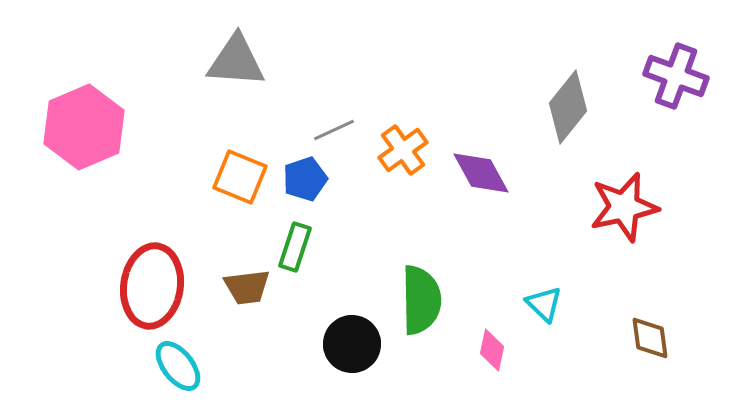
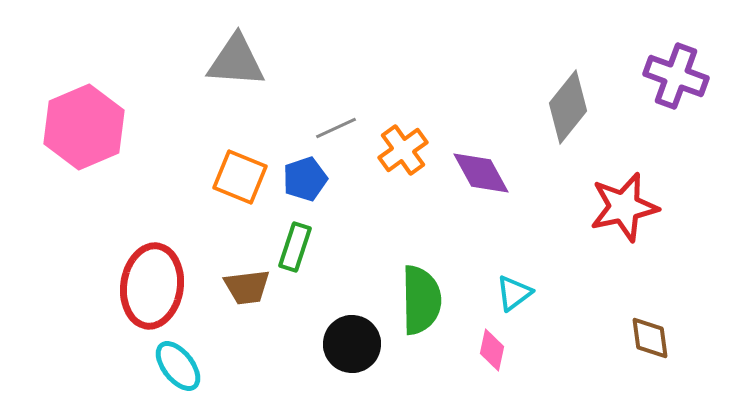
gray line: moved 2 px right, 2 px up
cyan triangle: moved 30 px left, 11 px up; rotated 39 degrees clockwise
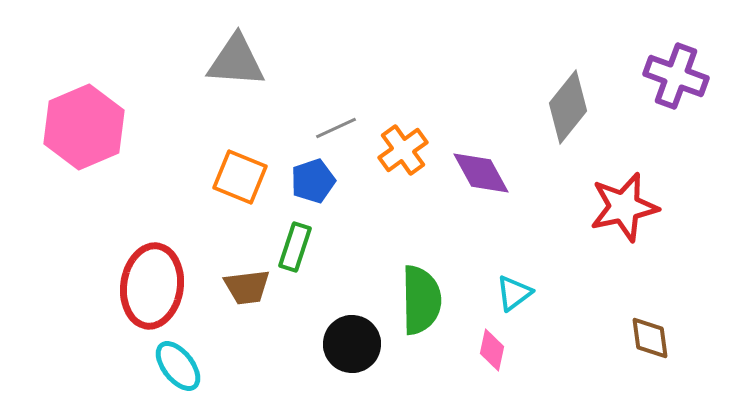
blue pentagon: moved 8 px right, 2 px down
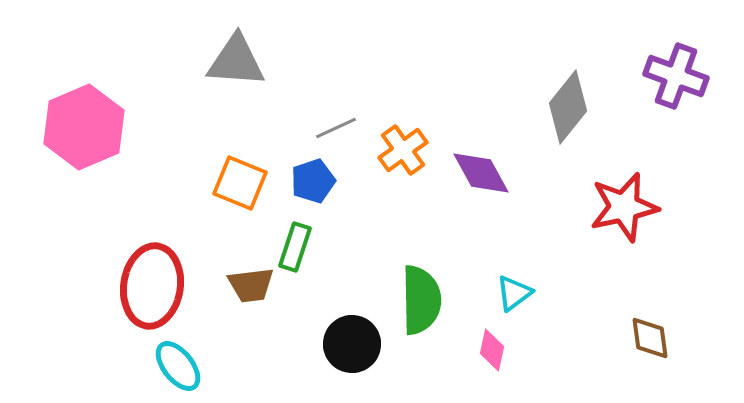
orange square: moved 6 px down
brown trapezoid: moved 4 px right, 2 px up
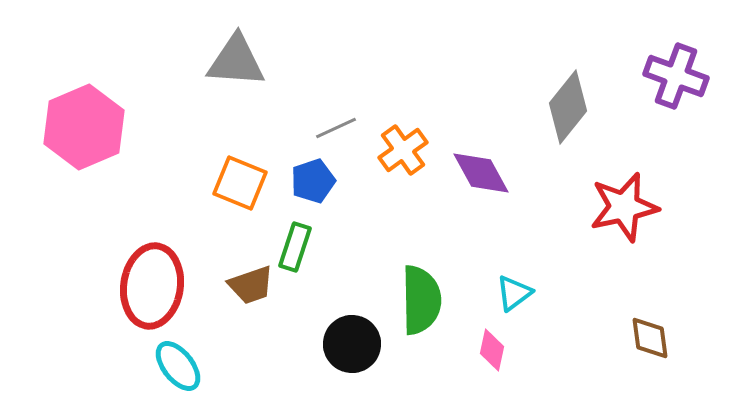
brown trapezoid: rotated 12 degrees counterclockwise
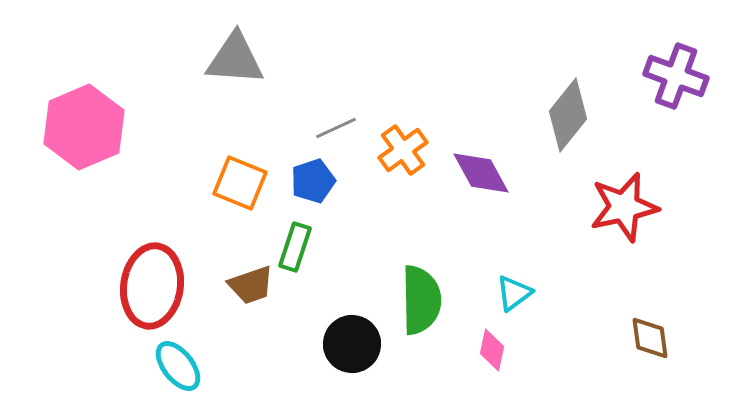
gray triangle: moved 1 px left, 2 px up
gray diamond: moved 8 px down
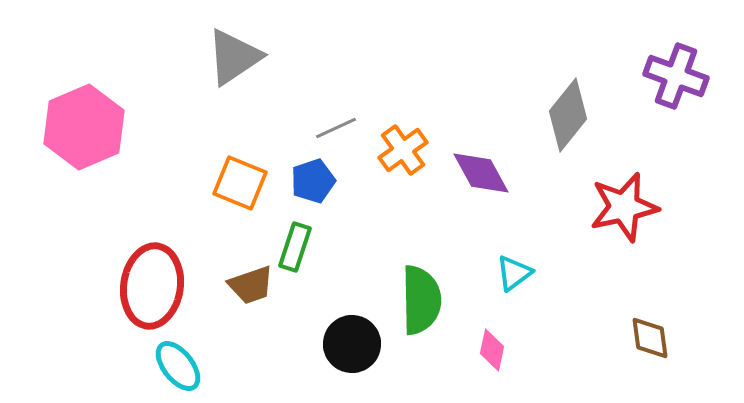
gray triangle: moved 1 px left, 2 px up; rotated 38 degrees counterclockwise
cyan triangle: moved 20 px up
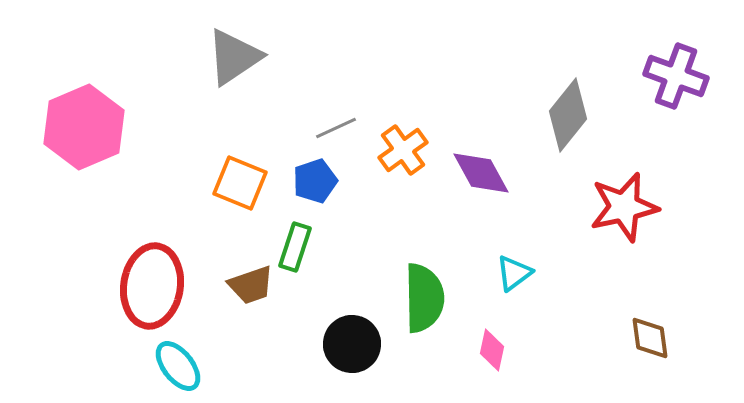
blue pentagon: moved 2 px right
green semicircle: moved 3 px right, 2 px up
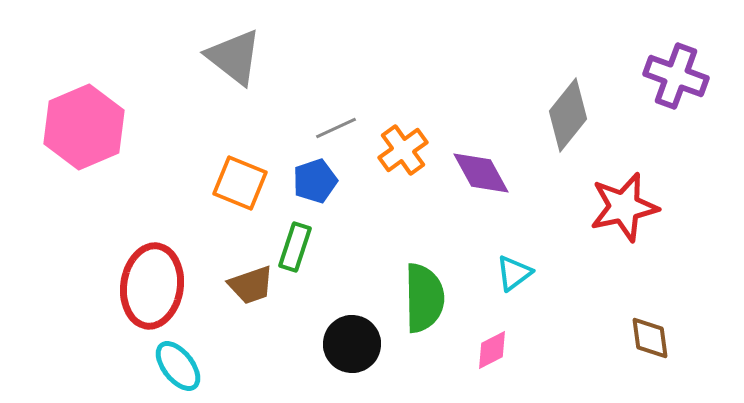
gray triangle: rotated 48 degrees counterclockwise
pink diamond: rotated 51 degrees clockwise
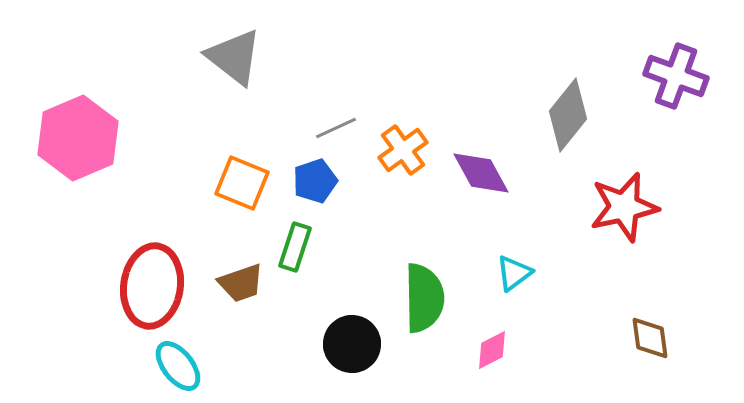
pink hexagon: moved 6 px left, 11 px down
orange square: moved 2 px right
brown trapezoid: moved 10 px left, 2 px up
